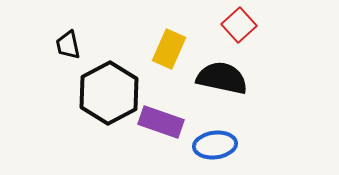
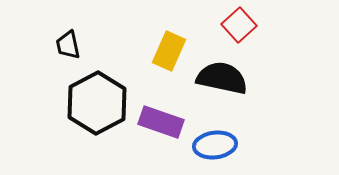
yellow rectangle: moved 2 px down
black hexagon: moved 12 px left, 10 px down
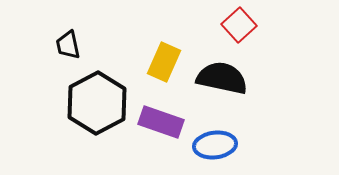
yellow rectangle: moved 5 px left, 11 px down
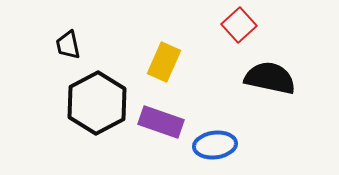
black semicircle: moved 48 px right
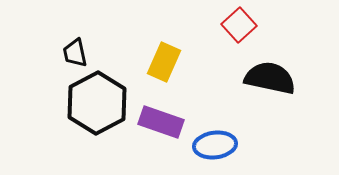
black trapezoid: moved 7 px right, 8 px down
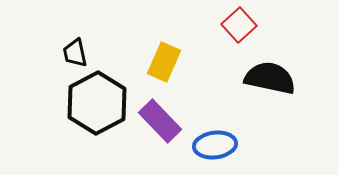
purple rectangle: moved 1 px left, 1 px up; rotated 27 degrees clockwise
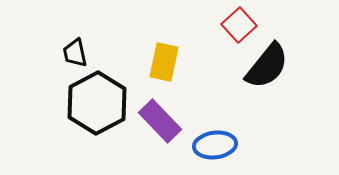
yellow rectangle: rotated 12 degrees counterclockwise
black semicircle: moved 3 px left, 12 px up; rotated 117 degrees clockwise
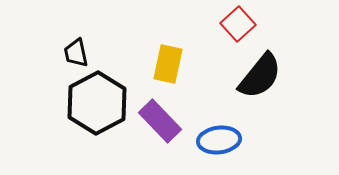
red square: moved 1 px left, 1 px up
black trapezoid: moved 1 px right
yellow rectangle: moved 4 px right, 2 px down
black semicircle: moved 7 px left, 10 px down
blue ellipse: moved 4 px right, 5 px up
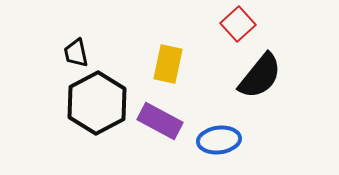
purple rectangle: rotated 18 degrees counterclockwise
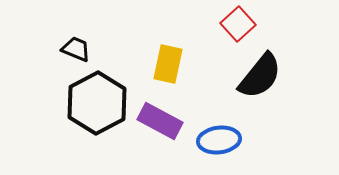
black trapezoid: moved 4 px up; rotated 124 degrees clockwise
